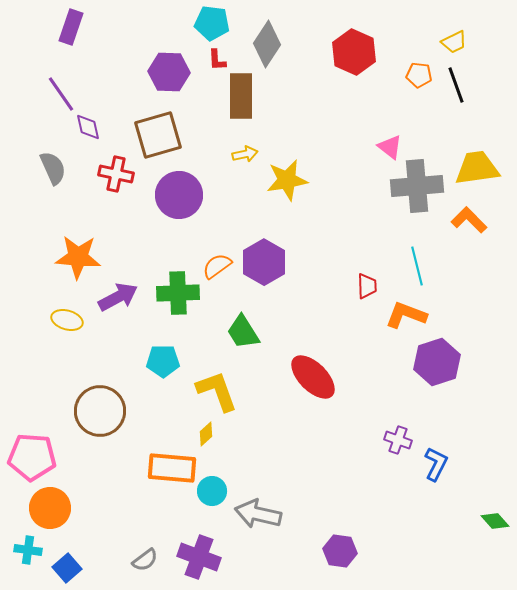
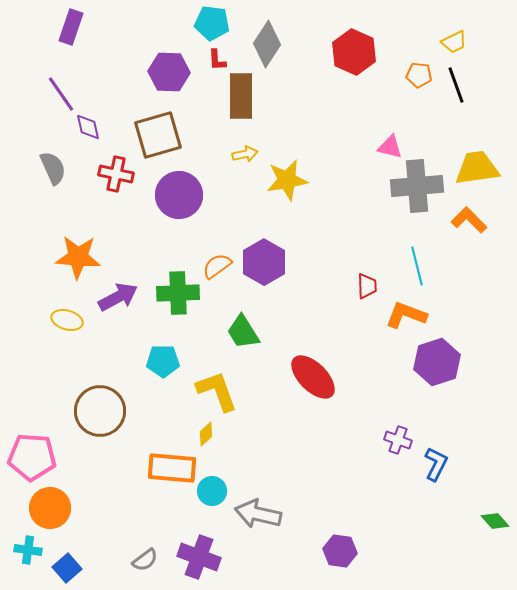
pink triangle at (390, 147): rotated 24 degrees counterclockwise
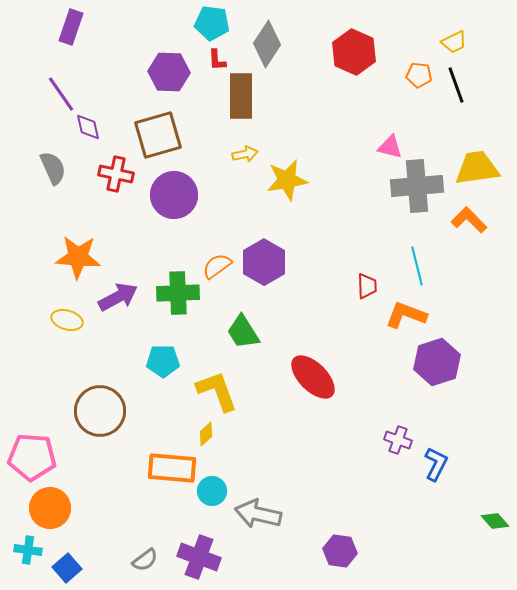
purple circle at (179, 195): moved 5 px left
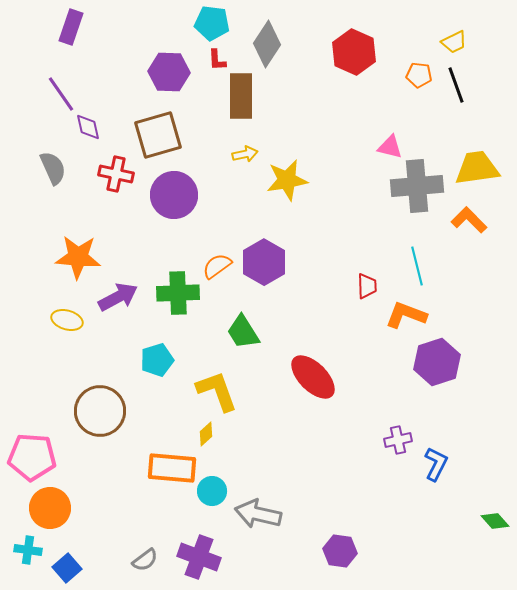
cyan pentagon at (163, 361): moved 6 px left, 1 px up; rotated 16 degrees counterclockwise
purple cross at (398, 440): rotated 32 degrees counterclockwise
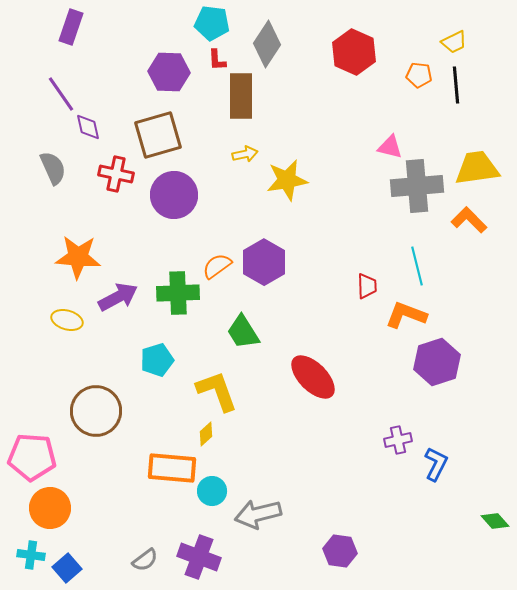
black line at (456, 85): rotated 15 degrees clockwise
brown circle at (100, 411): moved 4 px left
gray arrow at (258, 514): rotated 27 degrees counterclockwise
cyan cross at (28, 550): moved 3 px right, 5 px down
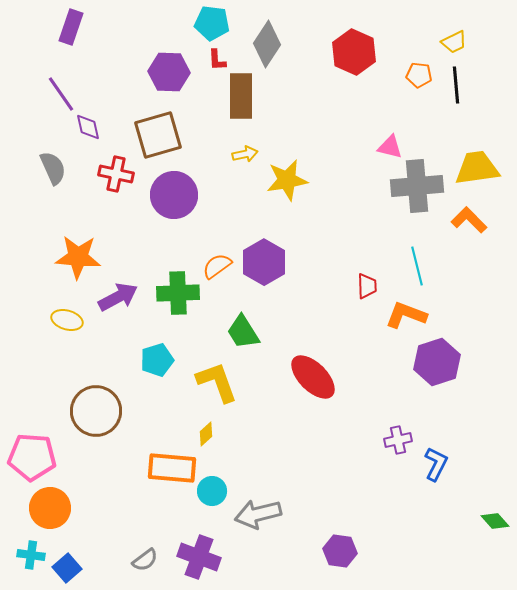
yellow L-shape at (217, 391): moved 9 px up
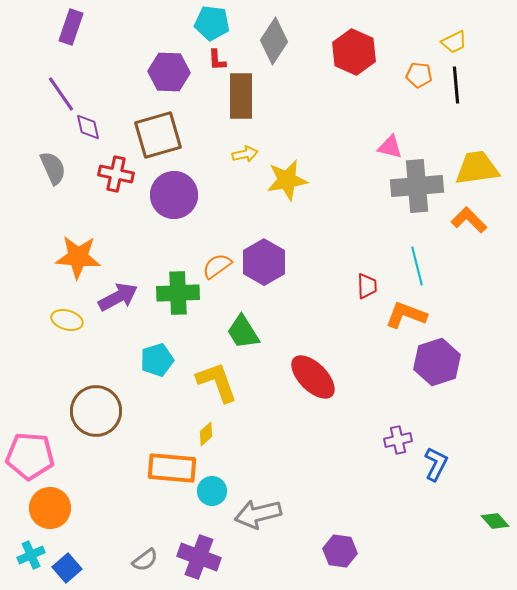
gray diamond at (267, 44): moved 7 px right, 3 px up
pink pentagon at (32, 457): moved 2 px left, 1 px up
cyan cross at (31, 555): rotated 32 degrees counterclockwise
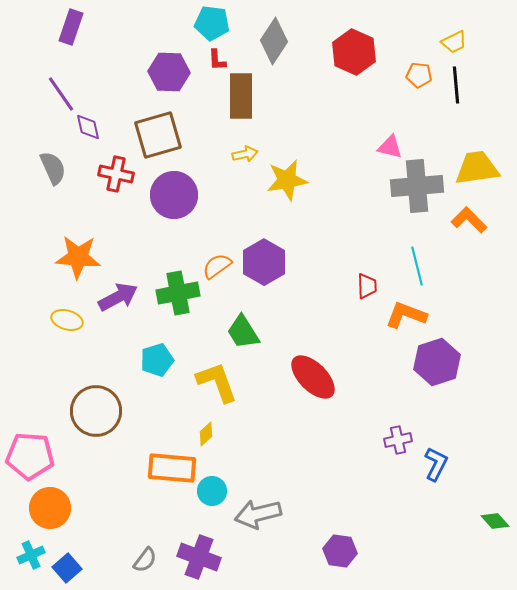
green cross at (178, 293): rotated 9 degrees counterclockwise
gray semicircle at (145, 560): rotated 16 degrees counterclockwise
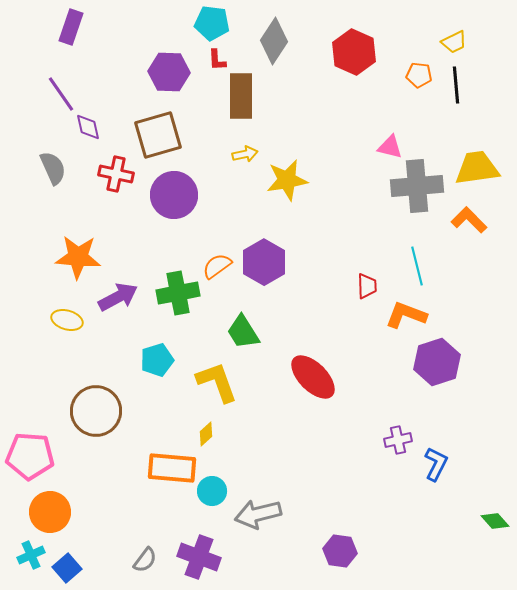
orange circle at (50, 508): moved 4 px down
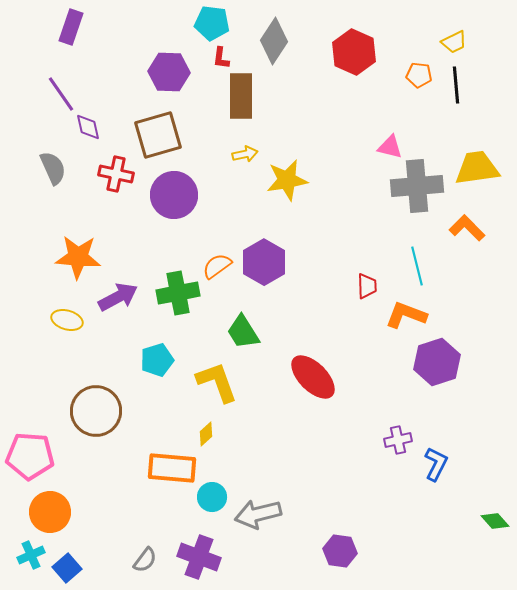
red L-shape at (217, 60): moved 4 px right, 2 px up; rotated 10 degrees clockwise
orange L-shape at (469, 220): moved 2 px left, 8 px down
cyan circle at (212, 491): moved 6 px down
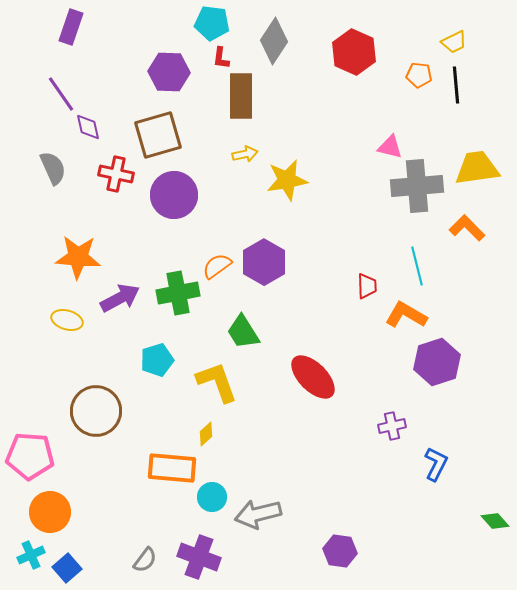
purple arrow at (118, 297): moved 2 px right, 1 px down
orange L-shape at (406, 315): rotated 9 degrees clockwise
purple cross at (398, 440): moved 6 px left, 14 px up
